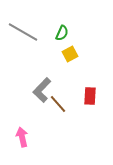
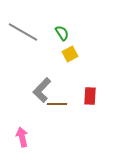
green semicircle: rotated 56 degrees counterclockwise
brown line: moved 1 px left; rotated 48 degrees counterclockwise
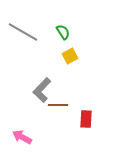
green semicircle: moved 1 px right, 1 px up
yellow square: moved 2 px down
red rectangle: moved 4 px left, 23 px down
brown line: moved 1 px right, 1 px down
pink arrow: rotated 48 degrees counterclockwise
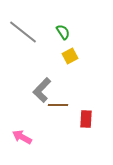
gray line: rotated 8 degrees clockwise
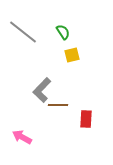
yellow square: moved 2 px right, 1 px up; rotated 14 degrees clockwise
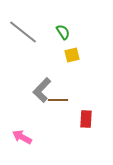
brown line: moved 5 px up
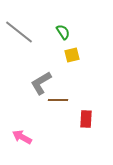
gray line: moved 4 px left
gray L-shape: moved 1 px left, 7 px up; rotated 15 degrees clockwise
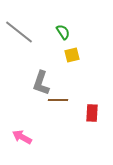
gray L-shape: rotated 40 degrees counterclockwise
red rectangle: moved 6 px right, 6 px up
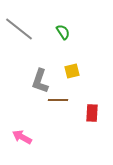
gray line: moved 3 px up
yellow square: moved 16 px down
gray L-shape: moved 1 px left, 2 px up
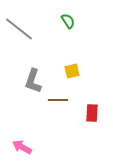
green semicircle: moved 5 px right, 11 px up
gray L-shape: moved 7 px left
pink arrow: moved 10 px down
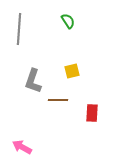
gray line: rotated 56 degrees clockwise
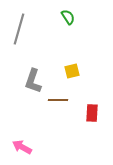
green semicircle: moved 4 px up
gray line: rotated 12 degrees clockwise
